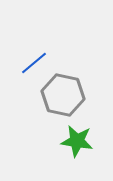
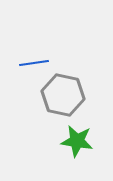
blue line: rotated 32 degrees clockwise
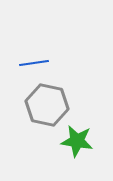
gray hexagon: moved 16 px left, 10 px down
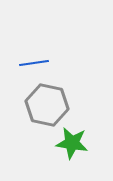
green star: moved 5 px left, 2 px down
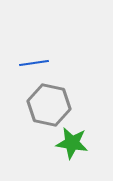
gray hexagon: moved 2 px right
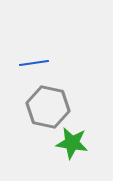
gray hexagon: moved 1 px left, 2 px down
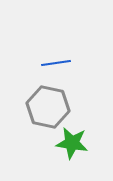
blue line: moved 22 px right
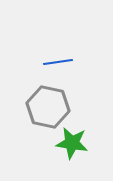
blue line: moved 2 px right, 1 px up
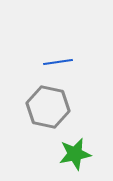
green star: moved 3 px right, 11 px down; rotated 20 degrees counterclockwise
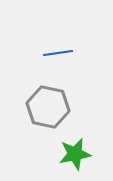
blue line: moved 9 px up
